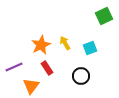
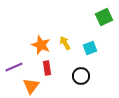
green square: moved 1 px down
orange star: rotated 24 degrees counterclockwise
red rectangle: rotated 24 degrees clockwise
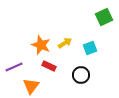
yellow arrow: rotated 88 degrees clockwise
red rectangle: moved 2 px right, 2 px up; rotated 56 degrees counterclockwise
black circle: moved 1 px up
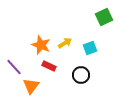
purple line: rotated 72 degrees clockwise
